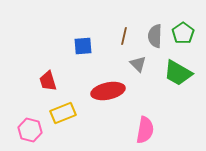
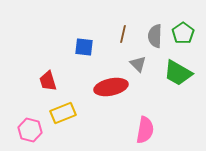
brown line: moved 1 px left, 2 px up
blue square: moved 1 px right, 1 px down; rotated 12 degrees clockwise
red ellipse: moved 3 px right, 4 px up
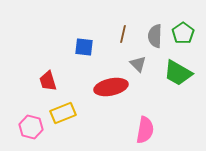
pink hexagon: moved 1 px right, 3 px up
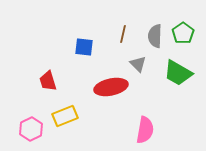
yellow rectangle: moved 2 px right, 3 px down
pink hexagon: moved 2 px down; rotated 20 degrees clockwise
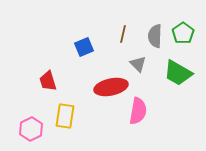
blue square: rotated 30 degrees counterclockwise
yellow rectangle: rotated 60 degrees counterclockwise
pink semicircle: moved 7 px left, 19 px up
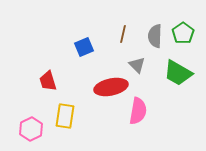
gray triangle: moved 1 px left, 1 px down
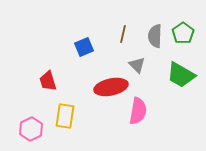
green trapezoid: moved 3 px right, 2 px down
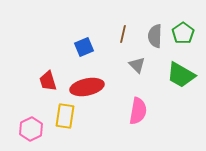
red ellipse: moved 24 px left
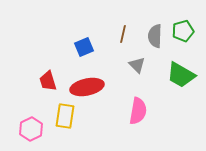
green pentagon: moved 2 px up; rotated 20 degrees clockwise
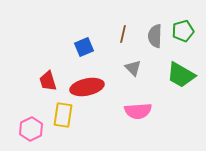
gray triangle: moved 4 px left, 3 px down
pink semicircle: rotated 76 degrees clockwise
yellow rectangle: moved 2 px left, 1 px up
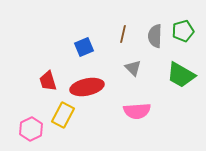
pink semicircle: moved 1 px left
yellow rectangle: rotated 20 degrees clockwise
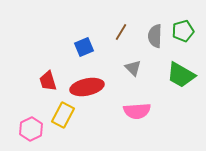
brown line: moved 2 px left, 2 px up; rotated 18 degrees clockwise
